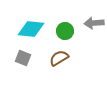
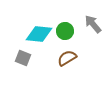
gray arrow: moved 1 px left, 1 px down; rotated 54 degrees clockwise
cyan diamond: moved 8 px right, 5 px down
brown semicircle: moved 8 px right
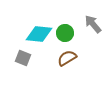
green circle: moved 2 px down
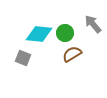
brown semicircle: moved 5 px right, 4 px up
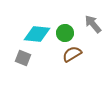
cyan diamond: moved 2 px left
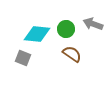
gray arrow: rotated 30 degrees counterclockwise
green circle: moved 1 px right, 4 px up
brown semicircle: rotated 66 degrees clockwise
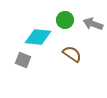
green circle: moved 1 px left, 9 px up
cyan diamond: moved 1 px right, 3 px down
gray square: moved 2 px down
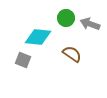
green circle: moved 1 px right, 2 px up
gray arrow: moved 3 px left
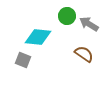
green circle: moved 1 px right, 2 px up
gray arrow: moved 1 px left; rotated 12 degrees clockwise
brown semicircle: moved 12 px right
